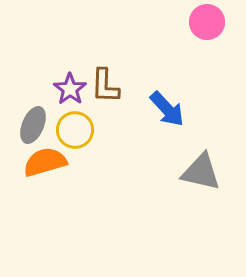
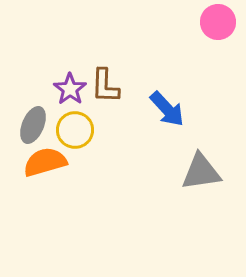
pink circle: moved 11 px right
gray triangle: rotated 21 degrees counterclockwise
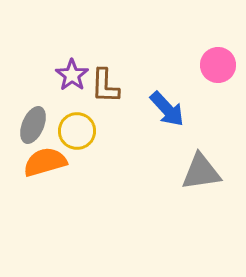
pink circle: moved 43 px down
purple star: moved 2 px right, 14 px up
yellow circle: moved 2 px right, 1 px down
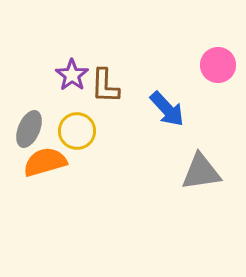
gray ellipse: moved 4 px left, 4 px down
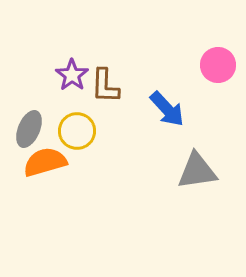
gray triangle: moved 4 px left, 1 px up
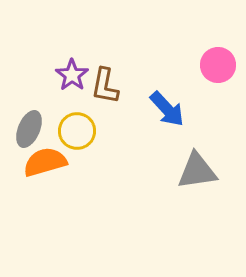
brown L-shape: rotated 9 degrees clockwise
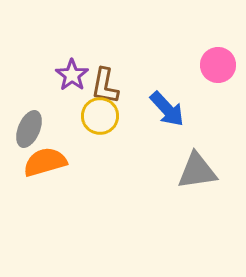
yellow circle: moved 23 px right, 15 px up
